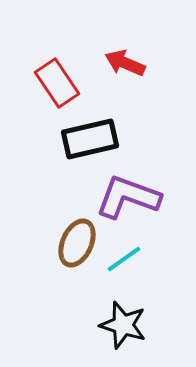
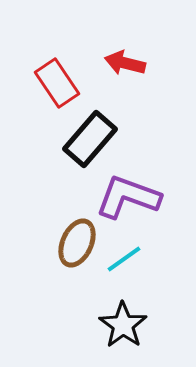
red arrow: rotated 9 degrees counterclockwise
black rectangle: rotated 36 degrees counterclockwise
black star: rotated 18 degrees clockwise
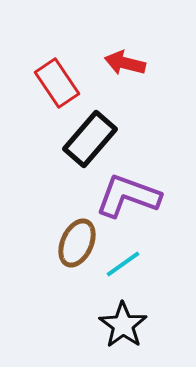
purple L-shape: moved 1 px up
cyan line: moved 1 px left, 5 px down
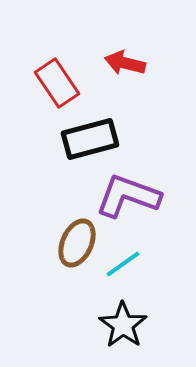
black rectangle: rotated 34 degrees clockwise
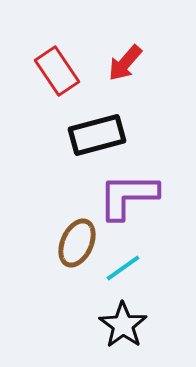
red arrow: rotated 63 degrees counterclockwise
red rectangle: moved 12 px up
black rectangle: moved 7 px right, 4 px up
purple L-shape: rotated 20 degrees counterclockwise
cyan line: moved 4 px down
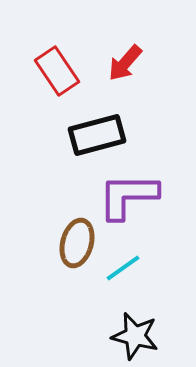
brown ellipse: rotated 9 degrees counterclockwise
black star: moved 12 px right, 11 px down; rotated 21 degrees counterclockwise
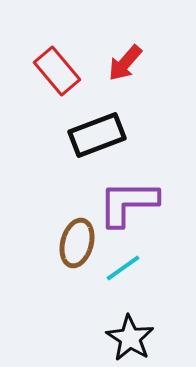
red rectangle: rotated 6 degrees counterclockwise
black rectangle: rotated 6 degrees counterclockwise
purple L-shape: moved 7 px down
black star: moved 5 px left, 2 px down; rotated 18 degrees clockwise
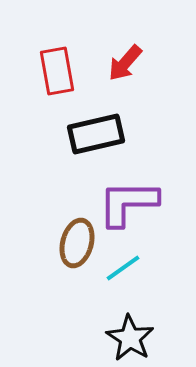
red rectangle: rotated 30 degrees clockwise
black rectangle: moved 1 px left, 1 px up; rotated 8 degrees clockwise
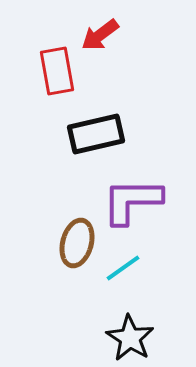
red arrow: moved 25 px left, 28 px up; rotated 12 degrees clockwise
purple L-shape: moved 4 px right, 2 px up
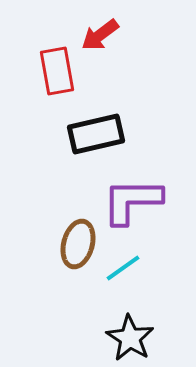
brown ellipse: moved 1 px right, 1 px down
